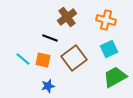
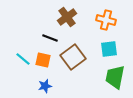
cyan square: rotated 18 degrees clockwise
brown square: moved 1 px left, 1 px up
green trapezoid: rotated 50 degrees counterclockwise
blue star: moved 3 px left
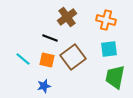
orange square: moved 4 px right
blue star: moved 1 px left
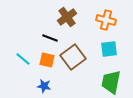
green trapezoid: moved 4 px left, 5 px down
blue star: rotated 24 degrees clockwise
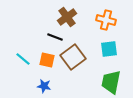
black line: moved 5 px right, 1 px up
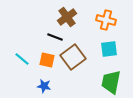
cyan line: moved 1 px left
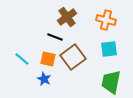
orange square: moved 1 px right, 1 px up
blue star: moved 7 px up; rotated 16 degrees clockwise
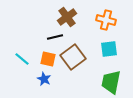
black line: rotated 35 degrees counterclockwise
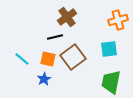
orange cross: moved 12 px right; rotated 30 degrees counterclockwise
blue star: rotated 16 degrees clockwise
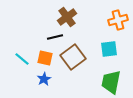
orange square: moved 3 px left, 1 px up
